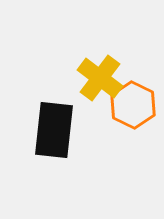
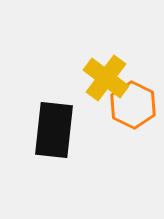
yellow cross: moved 6 px right
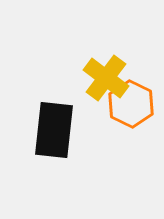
orange hexagon: moved 2 px left, 1 px up
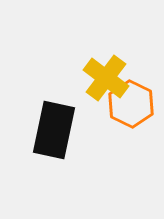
black rectangle: rotated 6 degrees clockwise
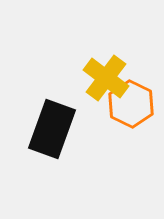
black rectangle: moved 2 px left, 1 px up; rotated 8 degrees clockwise
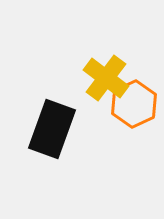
orange hexagon: moved 3 px right; rotated 9 degrees clockwise
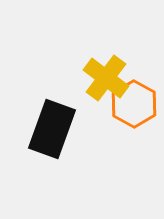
orange hexagon: rotated 6 degrees counterclockwise
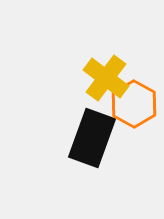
black rectangle: moved 40 px right, 9 px down
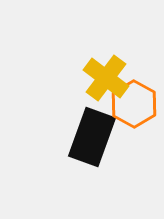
black rectangle: moved 1 px up
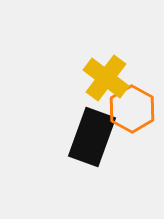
orange hexagon: moved 2 px left, 5 px down
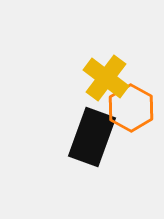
orange hexagon: moved 1 px left, 1 px up
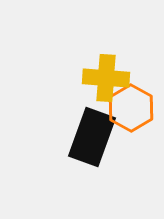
yellow cross: rotated 33 degrees counterclockwise
